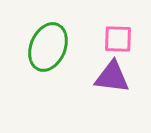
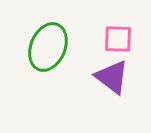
purple triangle: rotated 30 degrees clockwise
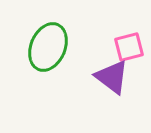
pink square: moved 11 px right, 8 px down; rotated 16 degrees counterclockwise
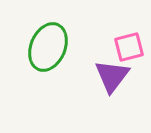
purple triangle: moved 1 px up; rotated 30 degrees clockwise
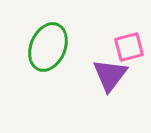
purple triangle: moved 2 px left, 1 px up
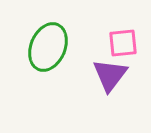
pink square: moved 6 px left, 4 px up; rotated 8 degrees clockwise
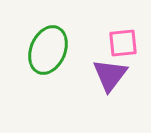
green ellipse: moved 3 px down
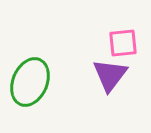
green ellipse: moved 18 px left, 32 px down
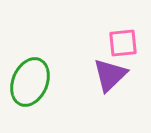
purple triangle: rotated 9 degrees clockwise
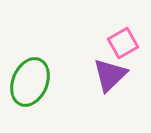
pink square: rotated 24 degrees counterclockwise
